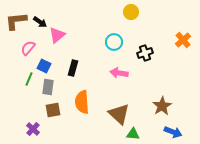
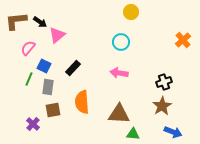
cyan circle: moved 7 px right
black cross: moved 19 px right, 29 px down
black rectangle: rotated 28 degrees clockwise
brown triangle: rotated 40 degrees counterclockwise
purple cross: moved 5 px up
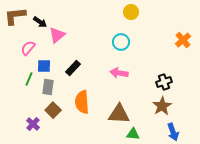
brown L-shape: moved 1 px left, 5 px up
blue square: rotated 24 degrees counterclockwise
brown square: rotated 35 degrees counterclockwise
blue arrow: rotated 48 degrees clockwise
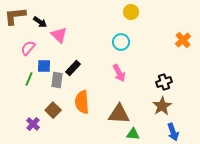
pink triangle: moved 2 px right; rotated 36 degrees counterclockwise
pink arrow: rotated 126 degrees counterclockwise
gray rectangle: moved 9 px right, 7 px up
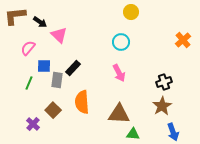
green line: moved 4 px down
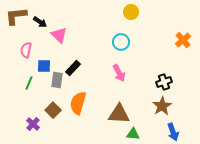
brown L-shape: moved 1 px right
pink semicircle: moved 2 px left, 2 px down; rotated 28 degrees counterclockwise
orange semicircle: moved 4 px left, 1 px down; rotated 20 degrees clockwise
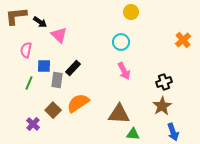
pink arrow: moved 5 px right, 2 px up
orange semicircle: rotated 40 degrees clockwise
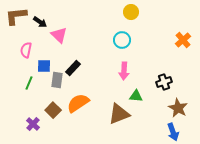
cyan circle: moved 1 px right, 2 px up
pink arrow: rotated 30 degrees clockwise
brown star: moved 16 px right, 2 px down; rotated 12 degrees counterclockwise
brown triangle: rotated 25 degrees counterclockwise
green triangle: moved 3 px right, 38 px up
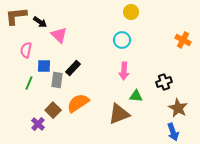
orange cross: rotated 21 degrees counterclockwise
purple cross: moved 5 px right
